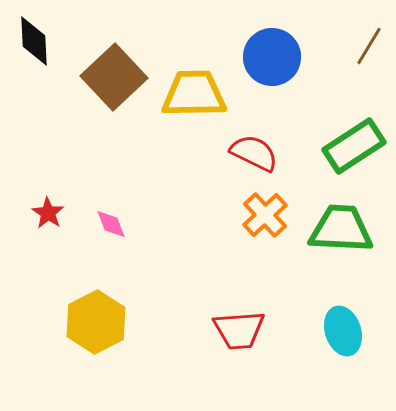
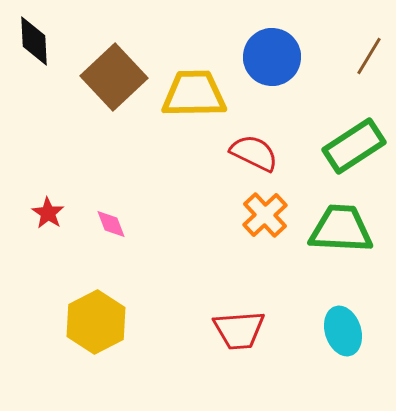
brown line: moved 10 px down
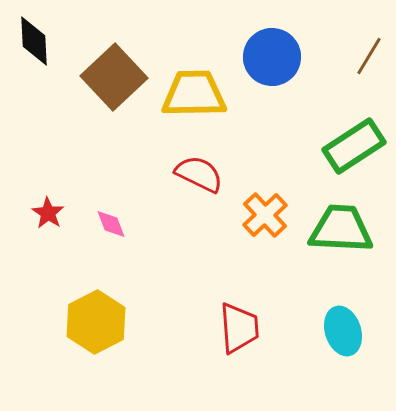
red semicircle: moved 55 px left, 21 px down
red trapezoid: moved 2 px up; rotated 90 degrees counterclockwise
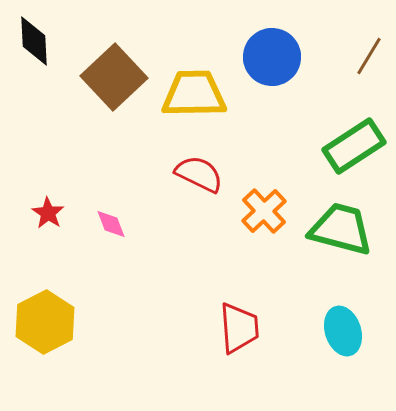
orange cross: moved 1 px left, 4 px up
green trapezoid: rotated 12 degrees clockwise
yellow hexagon: moved 51 px left
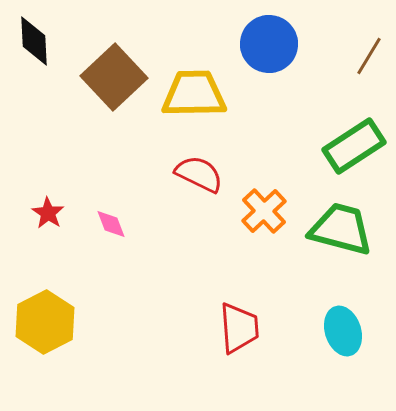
blue circle: moved 3 px left, 13 px up
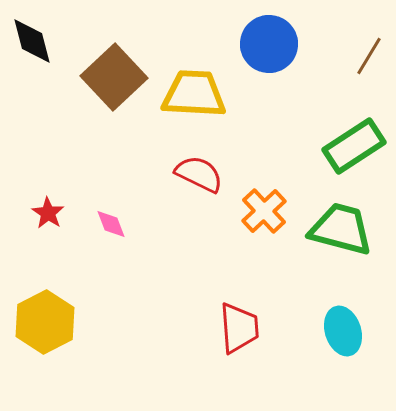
black diamond: moved 2 px left; rotated 12 degrees counterclockwise
yellow trapezoid: rotated 4 degrees clockwise
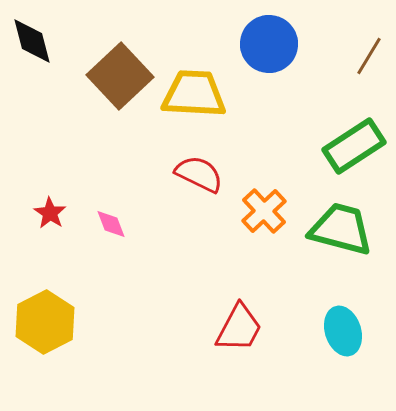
brown square: moved 6 px right, 1 px up
red star: moved 2 px right
red trapezoid: rotated 32 degrees clockwise
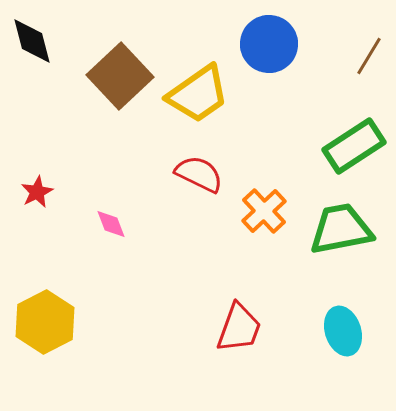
yellow trapezoid: moved 4 px right; rotated 142 degrees clockwise
red star: moved 13 px left, 21 px up; rotated 12 degrees clockwise
green trapezoid: rotated 26 degrees counterclockwise
red trapezoid: rotated 8 degrees counterclockwise
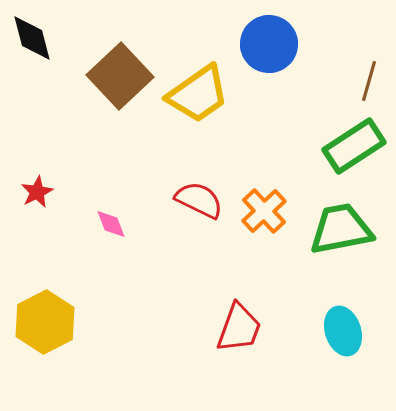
black diamond: moved 3 px up
brown line: moved 25 px down; rotated 15 degrees counterclockwise
red semicircle: moved 26 px down
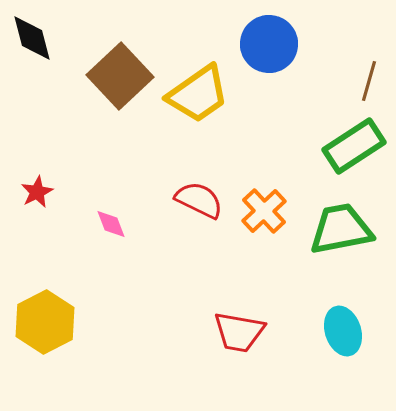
red trapezoid: moved 4 px down; rotated 80 degrees clockwise
